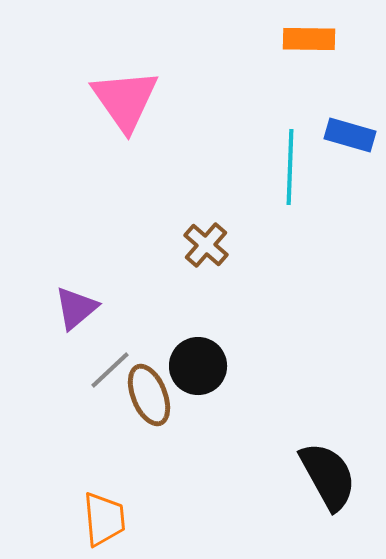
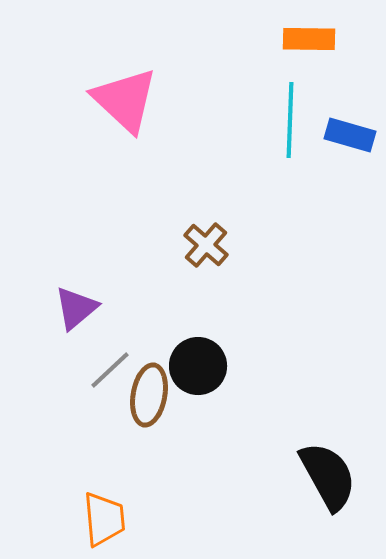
pink triangle: rotated 12 degrees counterclockwise
cyan line: moved 47 px up
brown ellipse: rotated 32 degrees clockwise
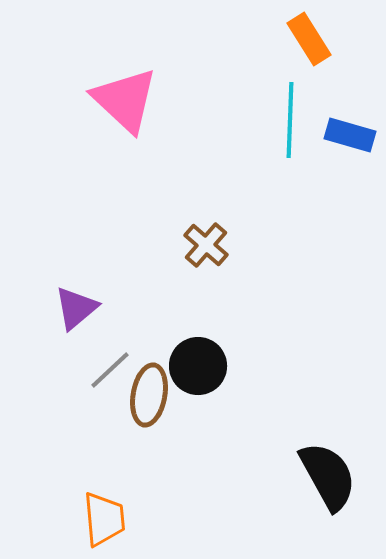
orange rectangle: rotated 57 degrees clockwise
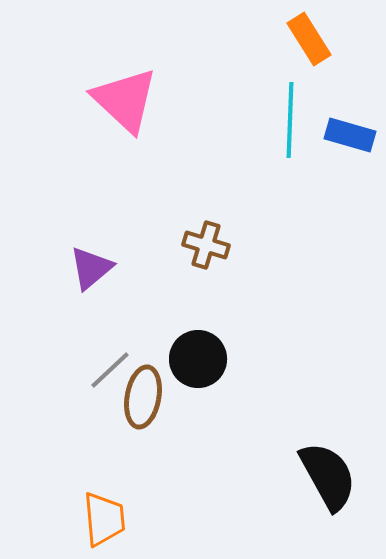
brown cross: rotated 24 degrees counterclockwise
purple triangle: moved 15 px right, 40 px up
black circle: moved 7 px up
brown ellipse: moved 6 px left, 2 px down
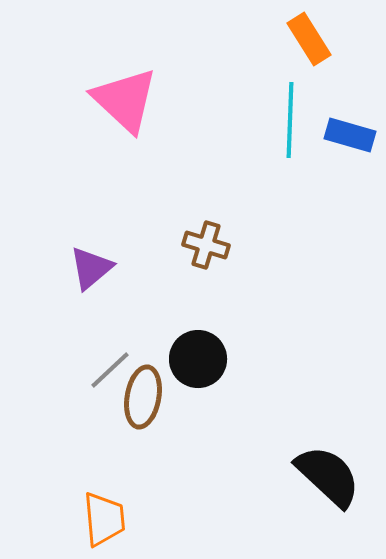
black semicircle: rotated 18 degrees counterclockwise
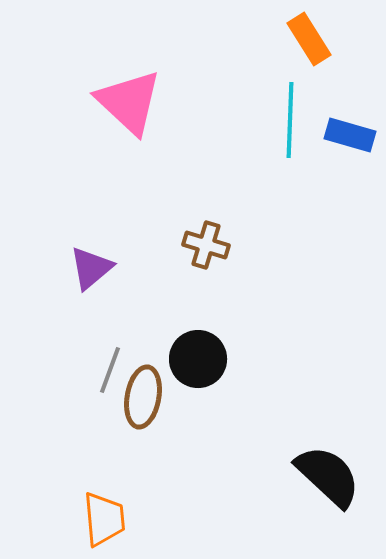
pink triangle: moved 4 px right, 2 px down
gray line: rotated 27 degrees counterclockwise
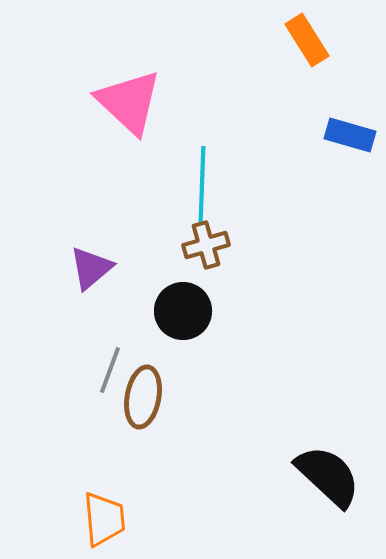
orange rectangle: moved 2 px left, 1 px down
cyan line: moved 88 px left, 64 px down
brown cross: rotated 33 degrees counterclockwise
black circle: moved 15 px left, 48 px up
